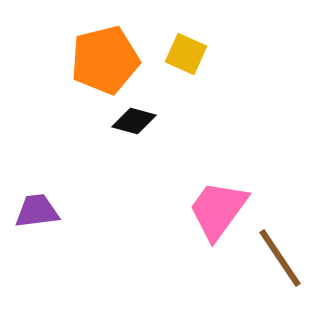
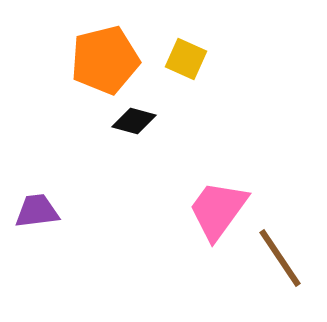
yellow square: moved 5 px down
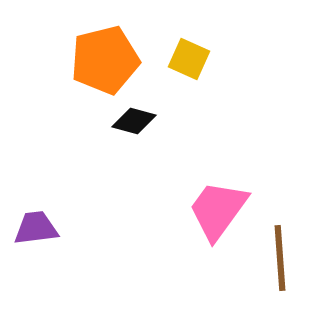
yellow square: moved 3 px right
purple trapezoid: moved 1 px left, 17 px down
brown line: rotated 30 degrees clockwise
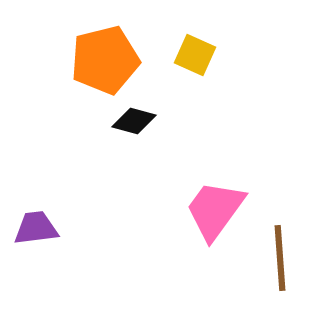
yellow square: moved 6 px right, 4 px up
pink trapezoid: moved 3 px left
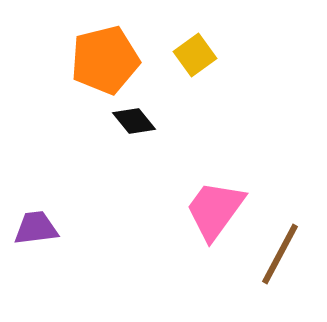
yellow square: rotated 30 degrees clockwise
black diamond: rotated 36 degrees clockwise
brown line: moved 4 px up; rotated 32 degrees clockwise
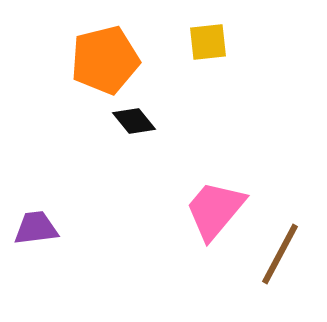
yellow square: moved 13 px right, 13 px up; rotated 30 degrees clockwise
pink trapezoid: rotated 4 degrees clockwise
